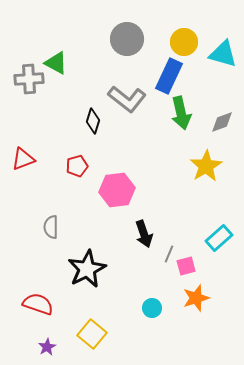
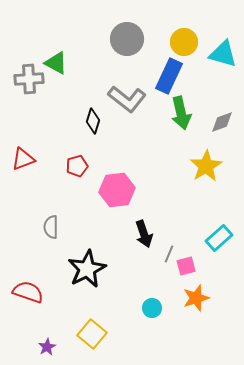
red semicircle: moved 10 px left, 12 px up
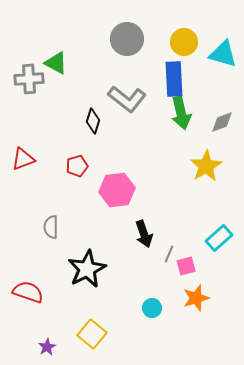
blue rectangle: moved 5 px right, 3 px down; rotated 28 degrees counterclockwise
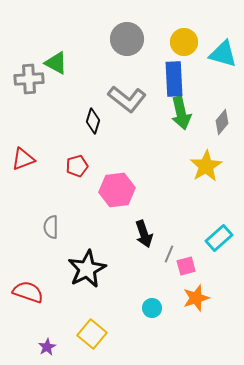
gray diamond: rotated 30 degrees counterclockwise
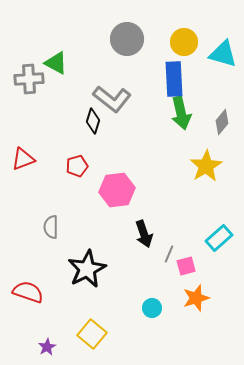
gray L-shape: moved 15 px left
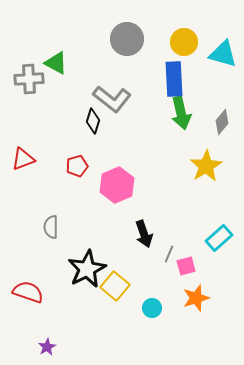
pink hexagon: moved 5 px up; rotated 16 degrees counterclockwise
yellow square: moved 23 px right, 48 px up
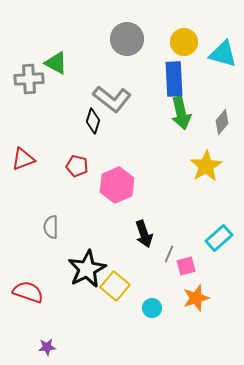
red pentagon: rotated 30 degrees clockwise
purple star: rotated 24 degrees clockwise
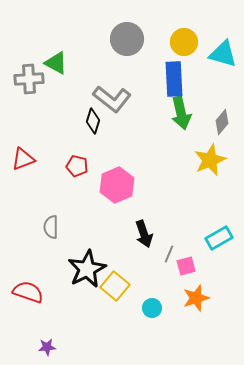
yellow star: moved 4 px right, 6 px up; rotated 8 degrees clockwise
cyan rectangle: rotated 12 degrees clockwise
